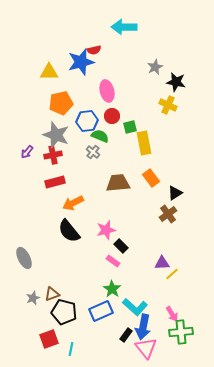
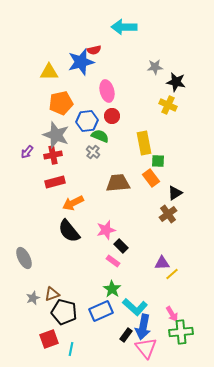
gray star at (155, 67): rotated 21 degrees clockwise
green square at (130, 127): moved 28 px right, 34 px down; rotated 16 degrees clockwise
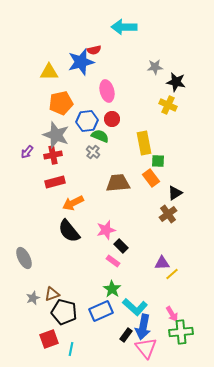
red circle at (112, 116): moved 3 px down
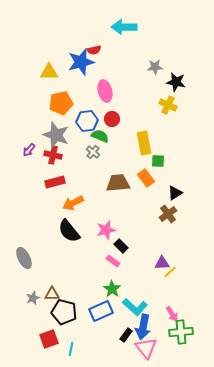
pink ellipse at (107, 91): moved 2 px left
purple arrow at (27, 152): moved 2 px right, 2 px up
red cross at (53, 155): rotated 24 degrees clockwise
orange rectangle at (151, 178): moved 5 px left
yellow line at (172, 274): moved 2 px left, 2 px up
brown triangle at (52, 294): rotated 21 degrees clockwise
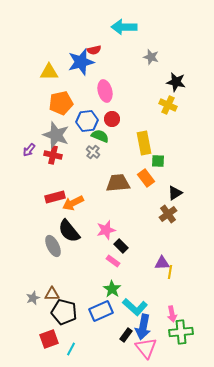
gray star at (155, 67): moved 4 px left, 10 px up; rotated 21 degrees clockwise
red rectangle at (55, 182): moved 15 px down
gray ellipse at (24, 258): moved 29 px right, 12 px up
yellow line at (170, 272): rotated 40 degrees counterclockwise
pink arrow at (172, 314): rotated 21 degrees clockwise
cyan line at (71, 349): rotated 16 degrees clockwise
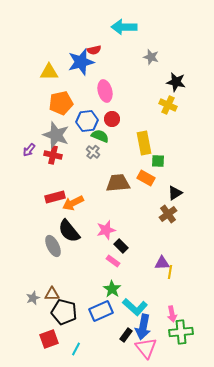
orange rectangle at (146, 178): rotated 24 degrees counterclockwise
cyan line at (71, 349): moved 5 px right
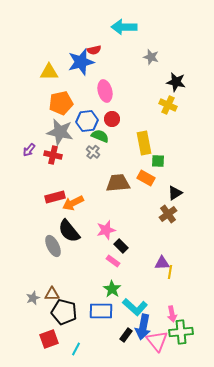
gray star at (56, 135): moved 4 px right, 3 px up; rotated 8 degrees counterclockwise
blue rectangle at (101, 311): rotated 25 degrees clockwise
pink triangle at (146, 348): moved 11 px right, 7 px up
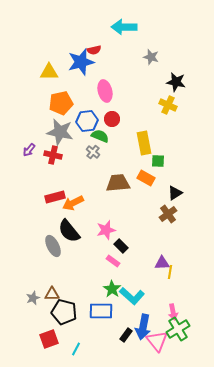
cyan L-shape at (135, 307): moved 3 px left, 11 px up
pink arrow at (172, 314): moved 1 px right, 2 px up
green cross at (181, 332): moved 3 px left, 3 px up; rotated 25 degrees counterclockwise
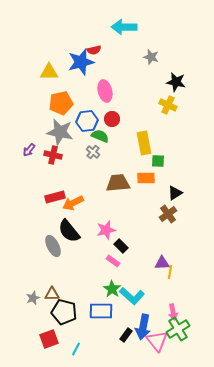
orange rectangle at (146, 178): rotated 30 degrees counterclockwise
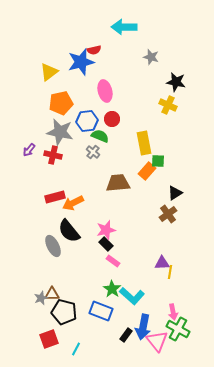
yellow triangle at (49, 72): rotated 36 degrees counterclockwise
orange rectangle at (146, 178): moved 1 px right, 7 px up; rotated 48 degrees counterclockwise
black rectangle at (121, 246): moved 15 px left, 2 px up
gray star at (33, 298): moved 8 px right
blue rectangle at (101, 311): rotated 20 degrees clockwise
green cross at (178, 329): rotated 30 degrees counterclockwise
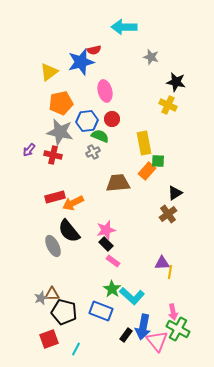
gray cross at (93, 152): rotated 24 degrees clockwise
